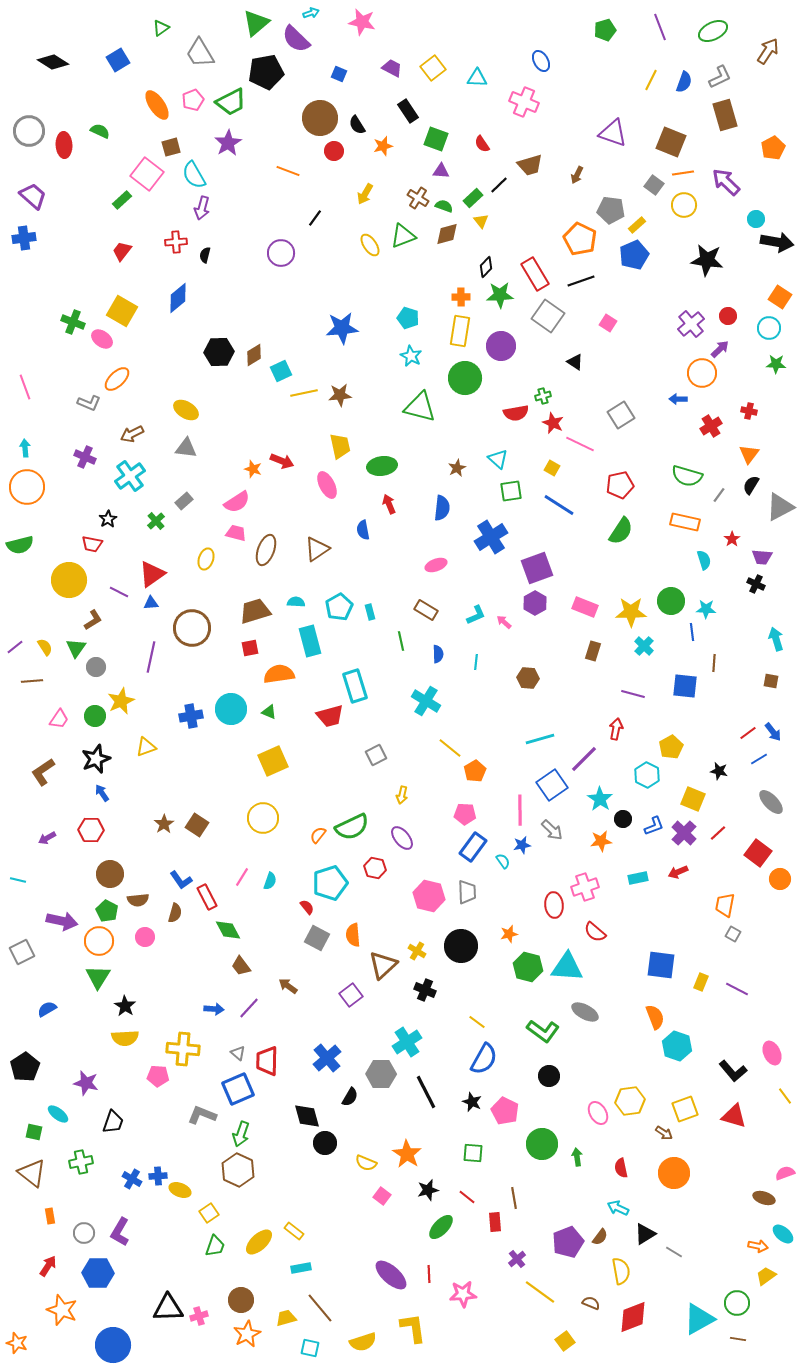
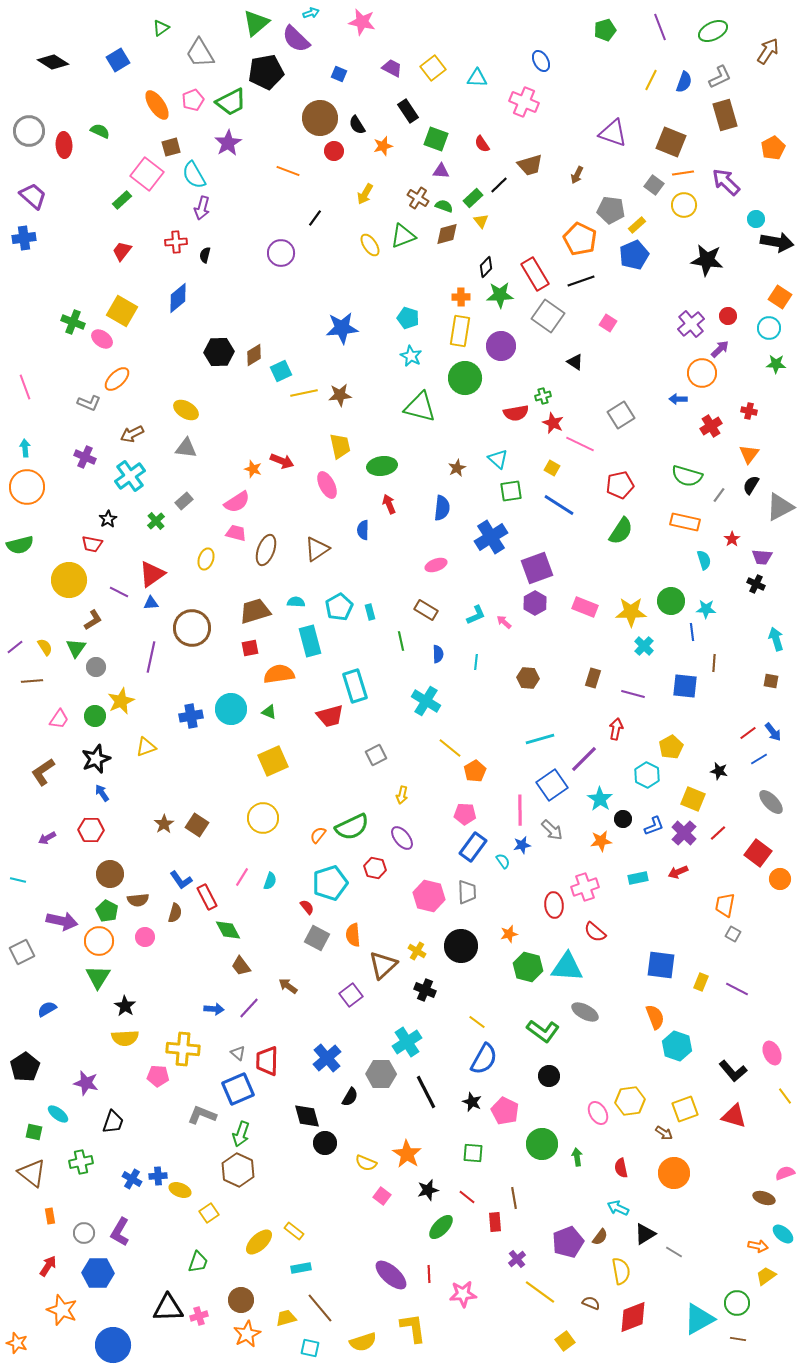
blue semicircle at (363, 530): rotated 12 degrees clockwise
brown rectangle at (593, 651): moved 27 px down
green trapezoid at (215, 1246): moved 17 px left, 16 px down
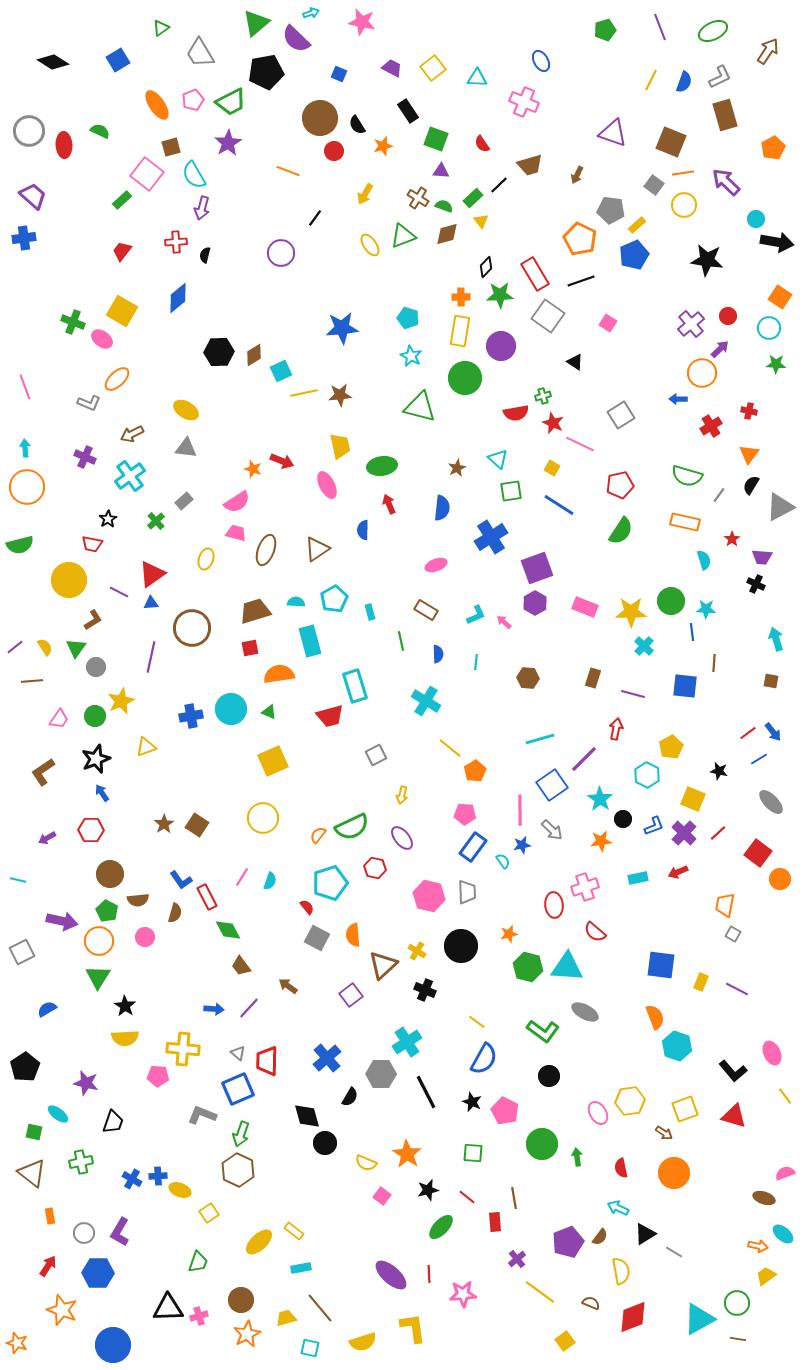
cyan pentagon at (339, 607): moved 5 px left, 8 px up
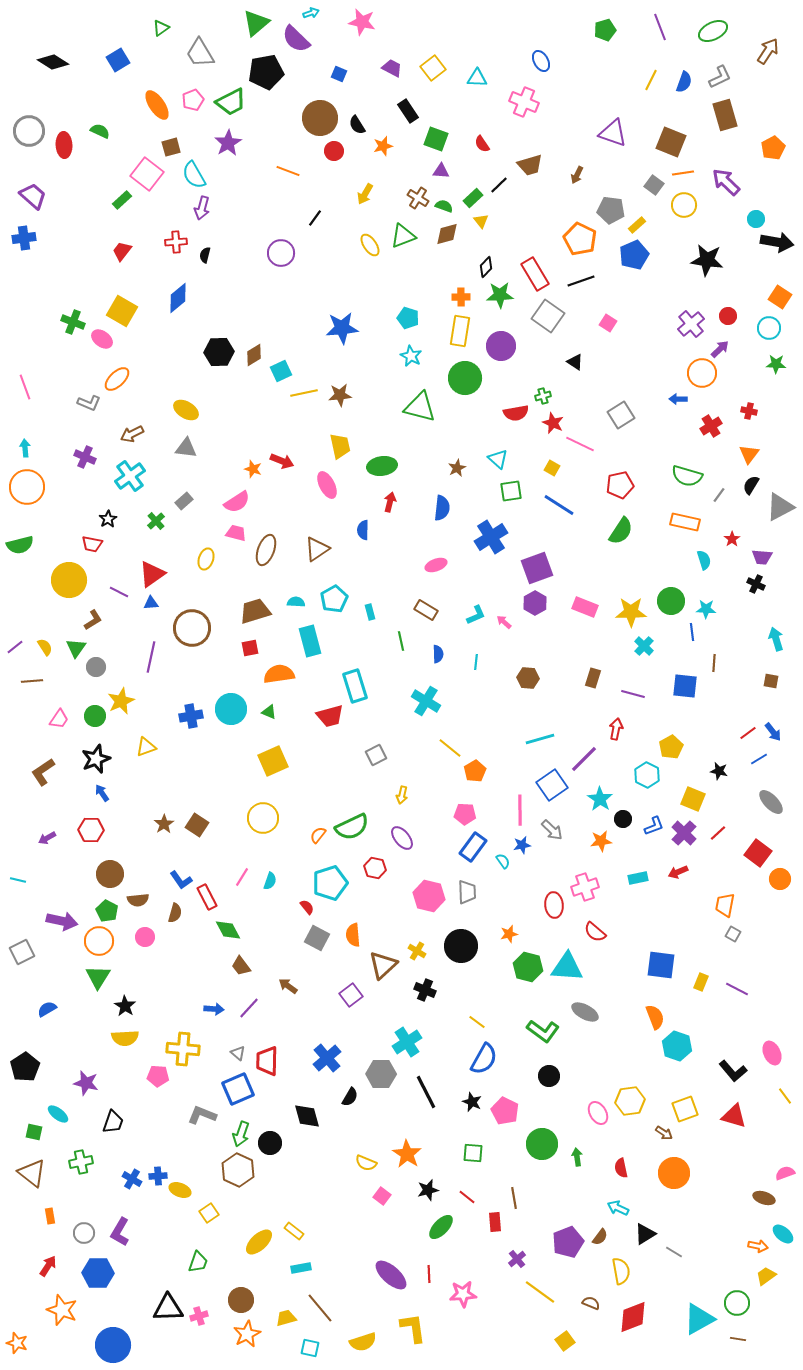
red arrow at (389, 504): moved 1 px right, 2 px up; rotated 36 degrees clockwise
black circle at (325, 1143): moved 55 px left
